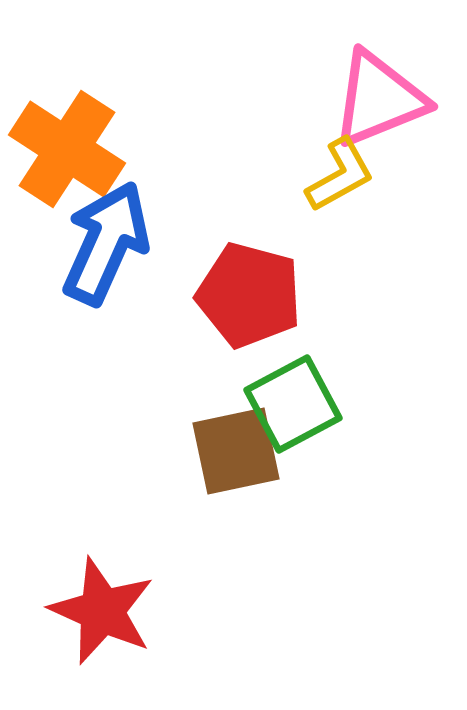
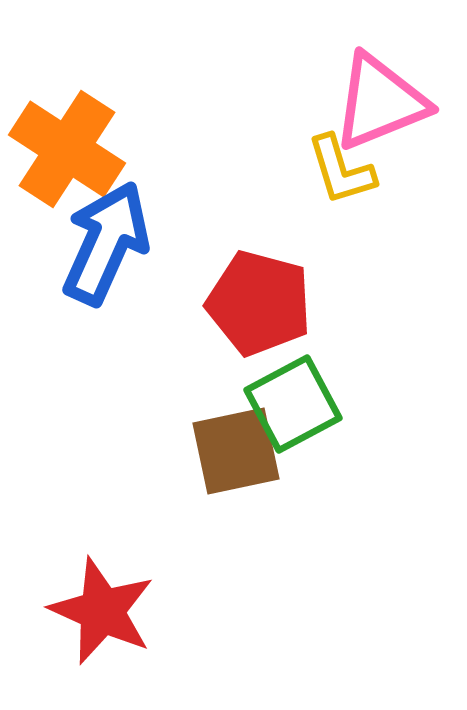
pink triangle: moved 1 px right, 3 px down
yellow L-shape: moved 1 px right, 5 px up; rotated 102 degrees clockwise
red pentagon: moved 10 px right, 8 px down
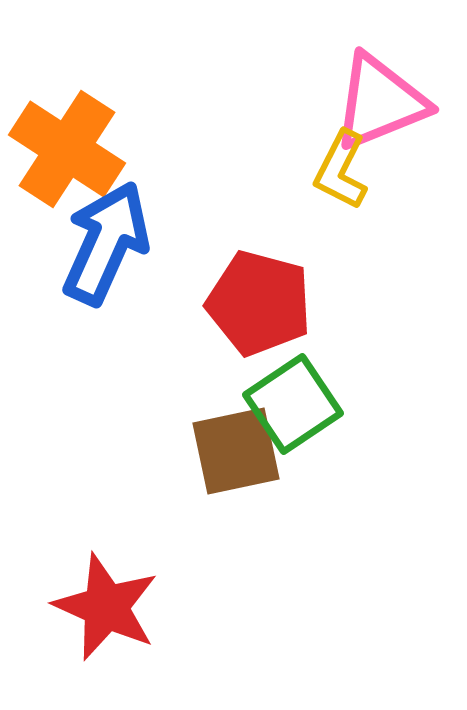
yellow L-shape: rotated 44 degrees clockwise
green square: rotated 6 degrees counterclockwise
red star: moved 4 px right, 4 px up
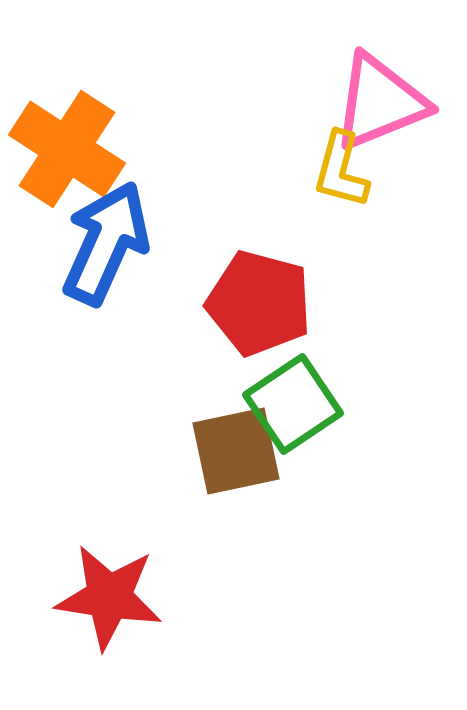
yellow L-shape: rotated 12 degrees counterclockwise
red star: moved 3 px right, 10 px up; rotated 15 degrees counterclockwise
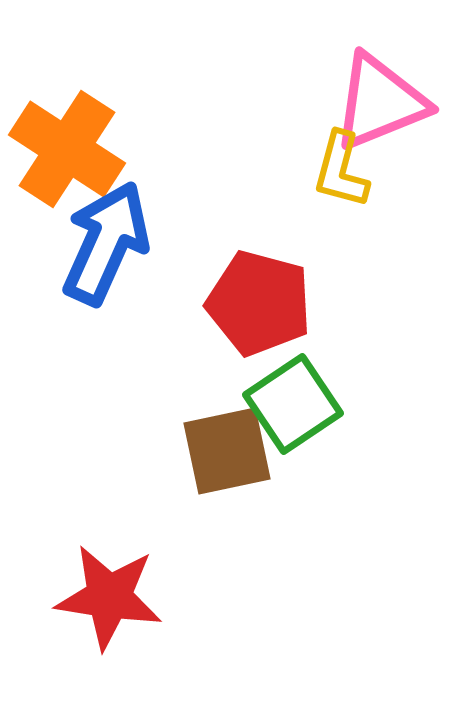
brown square: moved 9 px left
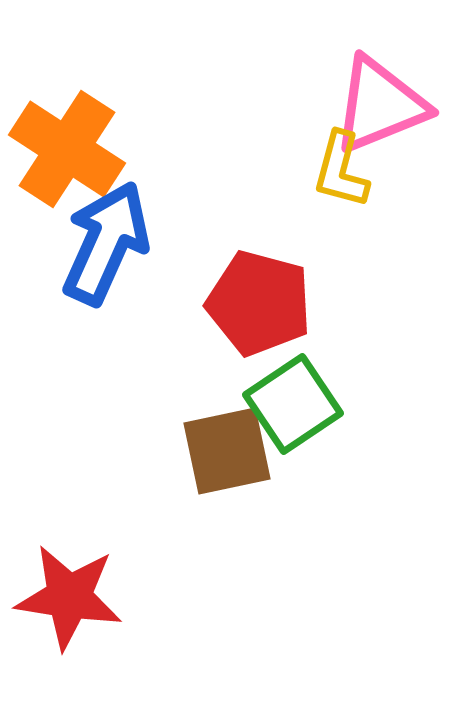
pink triangle: moved 3 px down
red star: moved 40 px left
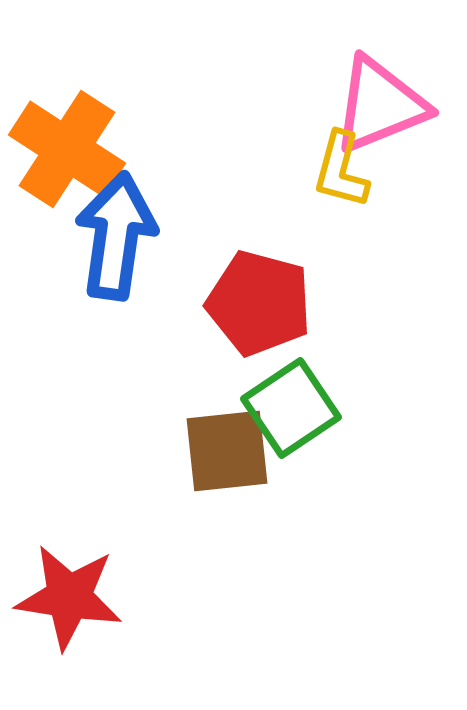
blue arrow: moved 10 px right, 7 px up; rotated 16 degrees counterclockwise
green square: moved 2 px left, 4 px down
brown square: rotated 6 degrees clockwise
